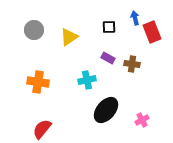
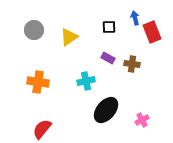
cyan cross: moved 1 px left, 1 px down
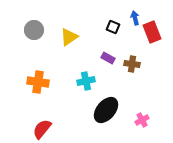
black square: moved 4 px right; rotated 24 degrees clockwise
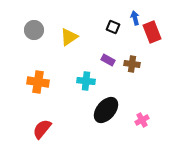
purple rectangle: moved 2 px down
cyan cross: rotated 18 degrees clockwise
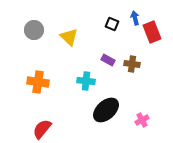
black square: moved 1 px left, 3 px up
yellow triangle: rotated 42 degrees counterclockwise
black ellipse: rotated 8 degrees clockwise
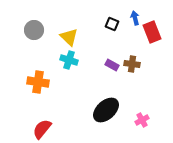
purple rectangle: moved 4 px right, 5 px down
cyan cross: moved 17 px left, 21 px up; rotated 12 degrees clockwise
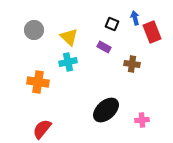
cyan cross: moved 1 px left, 2 px down; rotated 30 degrees counterclockwise
purple rectangle: moved 8 px left, 18 px up
pink cross: rotated 24 degrees clockwise
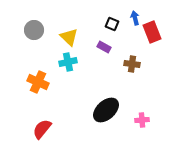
orange cross: rotated 15 degrees clockwise
